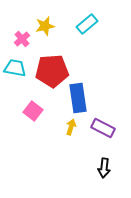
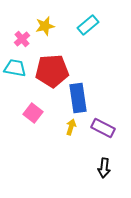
cyan rectangle: moved 1 px right, 1 px down
pink square: moved 2 px down
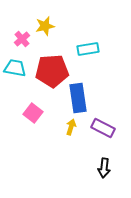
cyan rectangle: moved 24 px down; rotated 30 degrees clockwise
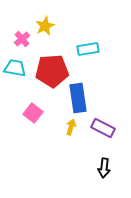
yellow star: rotated 12 degrees counterclockwise
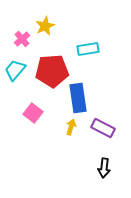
cyan trapezoid: moved 2 px down; rotated 60 degrees counterclockwise
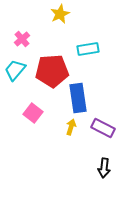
yellow star: moved 15 px right, 12 px up
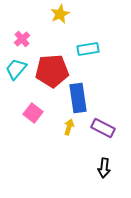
cyan trapezoid: moved 1 px right, 1 px up
yellow arrow: moved 2 px left
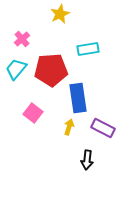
red pentagon: moved 1 px left, 1 px up
black arrow: moved 17 px left, 8 px up
